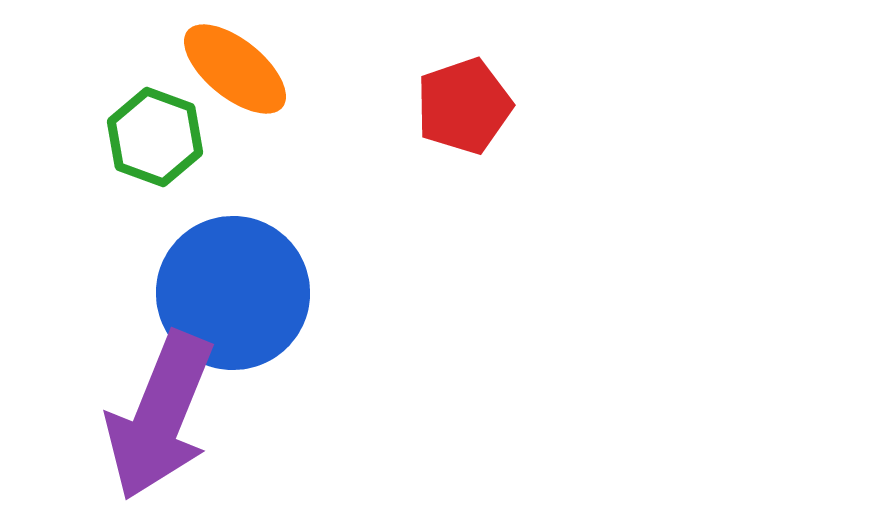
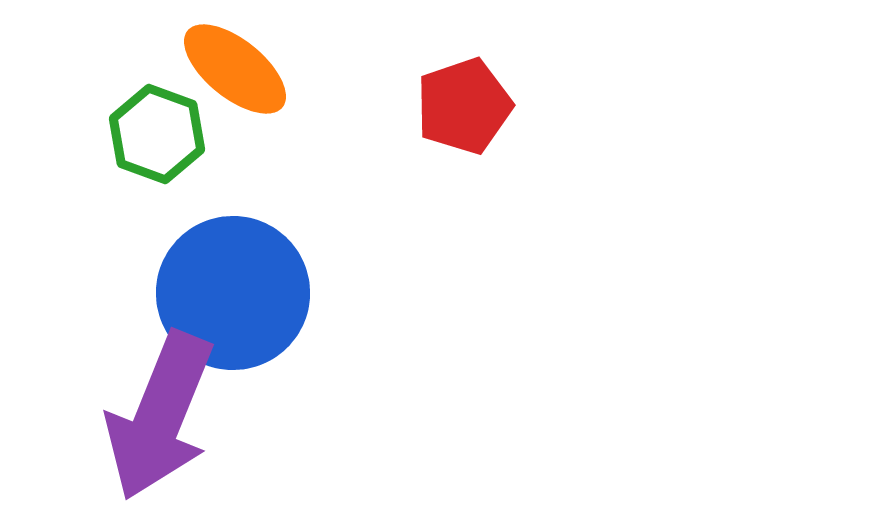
green hexagon: moved 2 px right, 3 px up
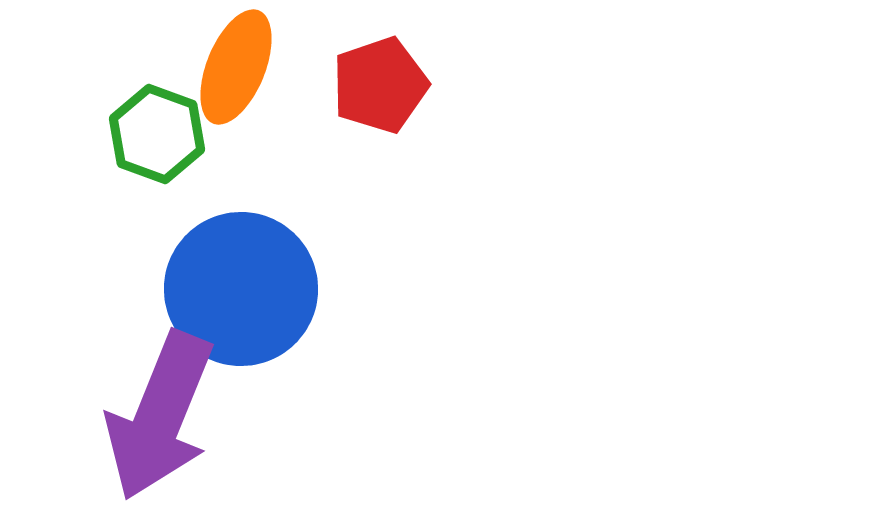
orange ellipse: moved 1 px right, 2 px up; rotated 73 degrees clockwise
red pentagon: moved 84 px left, 21 px up
blue circle: moved 8 px right, 4 px up
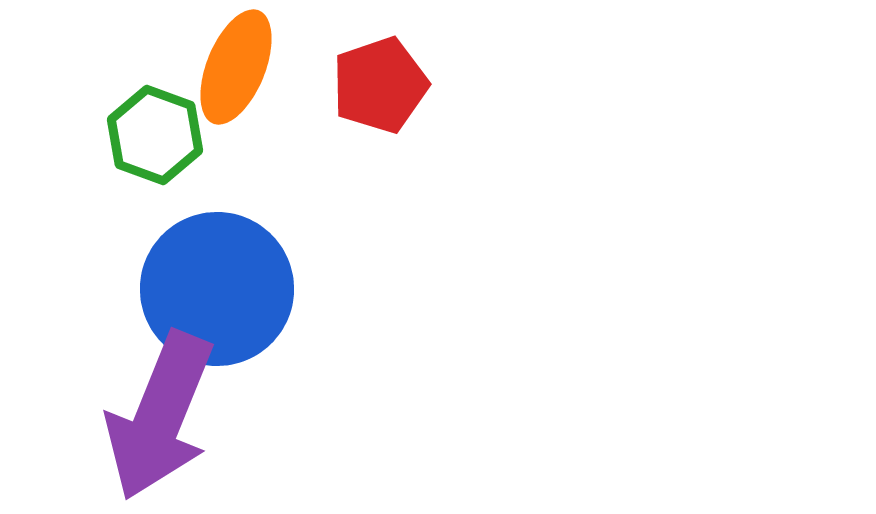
green hexagon: moved 2 px left, 1 px down
blue circle: moved 24 px left
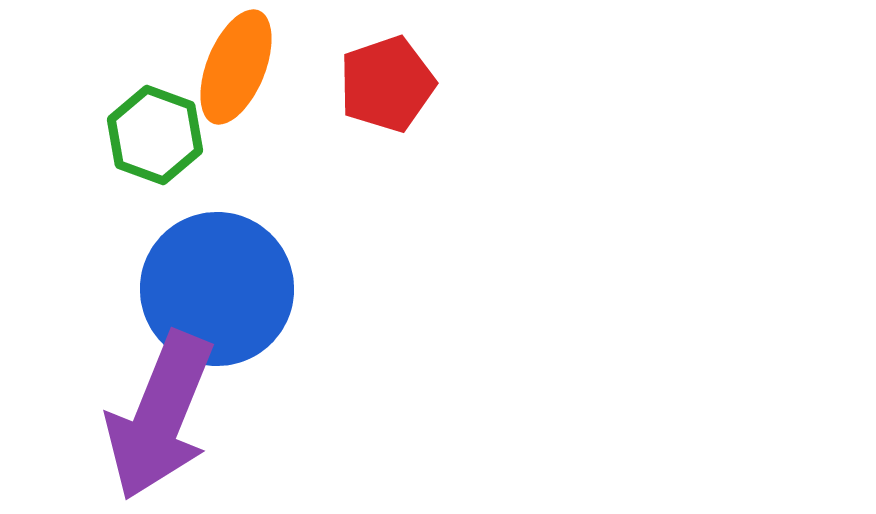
red pentagon: moved 7 px right, 1 px up
